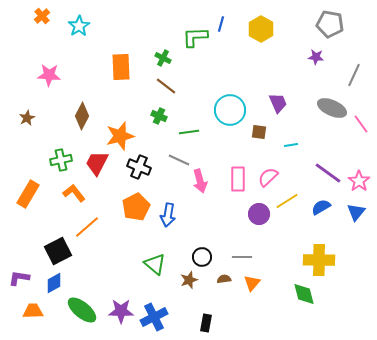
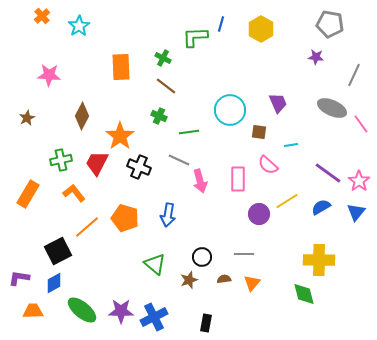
orange star at (120, 136): rotated 20 degrees counterclockwise
pink semicircle at (268, 177): moved 12 px up; rotated 95 degrees counterclockwise
orange pentagon at (136, 207): moved 11 px left, 11 px down; rotated 28 degrees counterclockwise
gray line at (242, 257): moved 2 px right, 3 px up
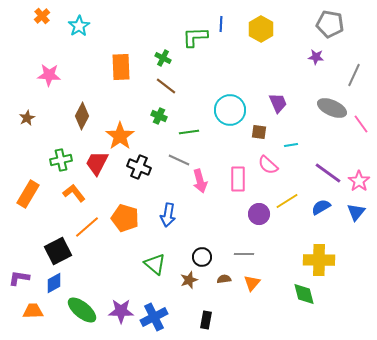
blue line at (221, 24): rotated 14 degrees counterclockwise
black rectangle at (206, 323): moved 3 px up
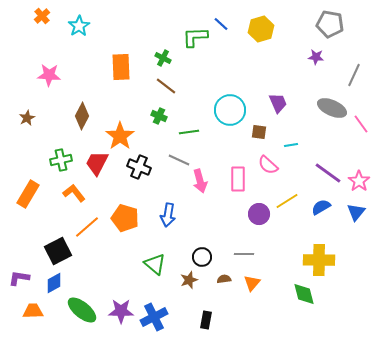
blue line at (221, 24): rotated 49 degrees counterclockwise
yellow hexagon at (261, 29): rotated 15 degrees clockwise
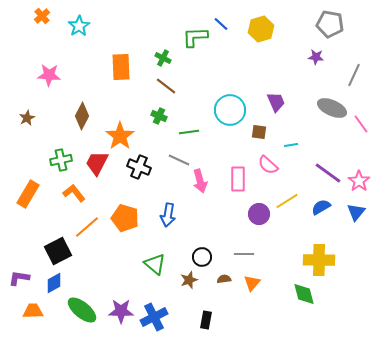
purple trapezoid at (278, 103): moved 2 px left, 1 px up
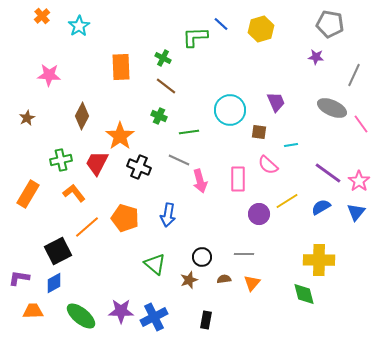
green ellipse at (82, 310): moved 1 px left, 6 px down
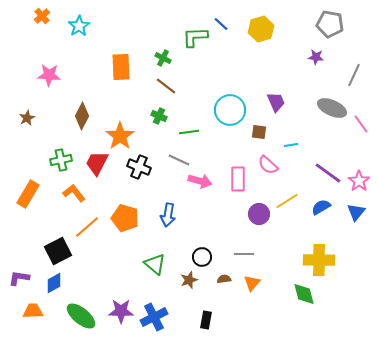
pink arrow at (200, 181): rotated 60 degrees counterclockwise
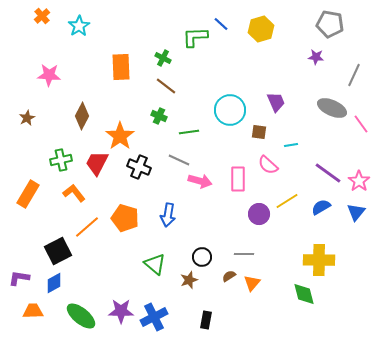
brown semicircle at (224, 279): moved 5 px right, 3 px up; rotated 24 degrees counterclockwise
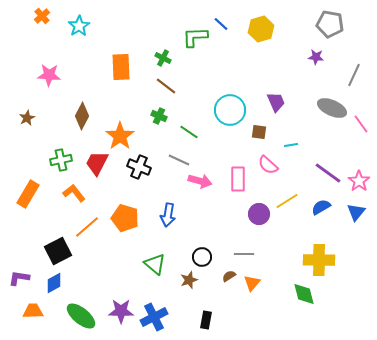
green line at (189, 132): rotated 42 degrees clockwise
